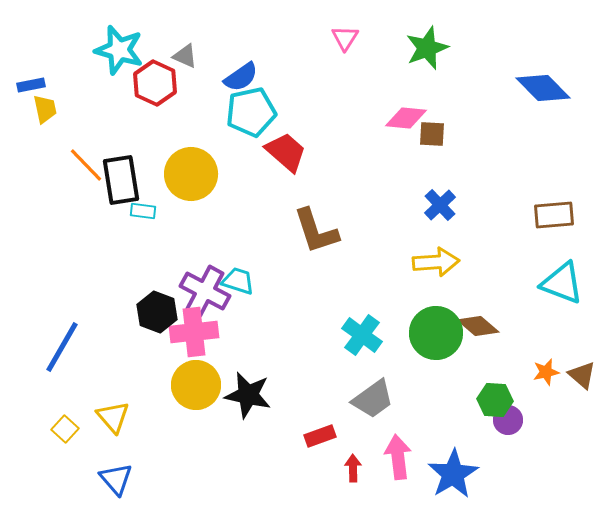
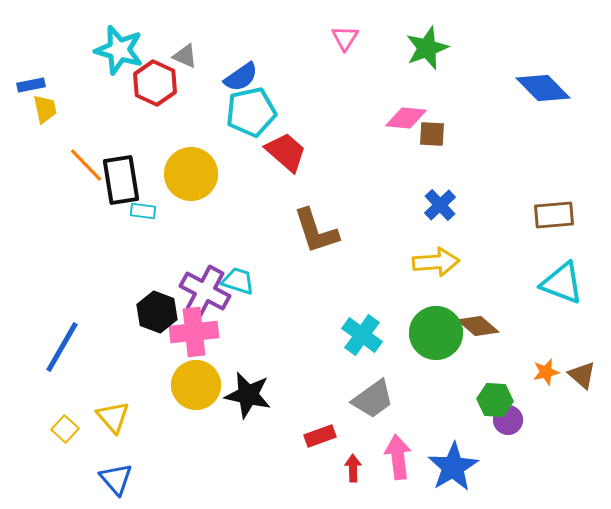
blue star at (453, 474): moved 7 px up
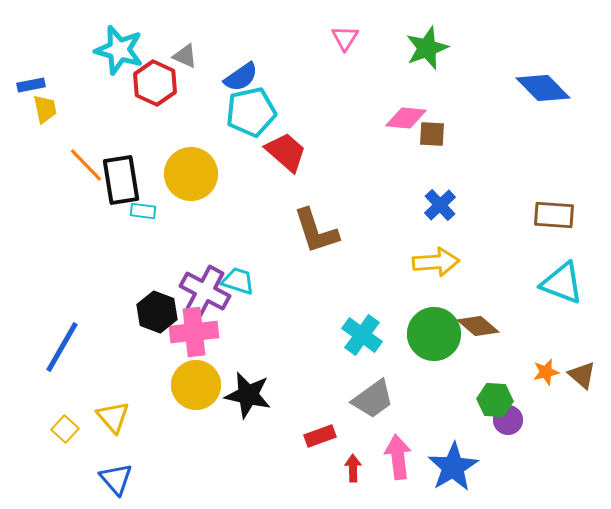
brown rectangle at (554, 215): rotated 9 degrees clockwise
green circle at (436, 333): moved 2 px left, 1 px down
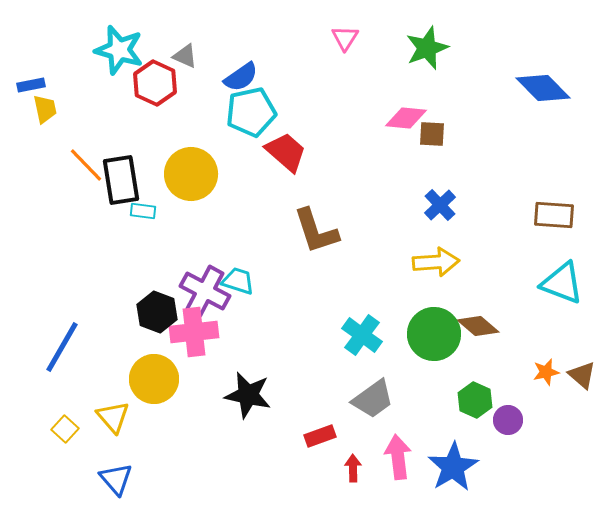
yellow circle at (196, 385): moved 42 px left, 6 px up
green hexagon at (495, 400): moved 20 px left; rotated 20 degrees clockwise
